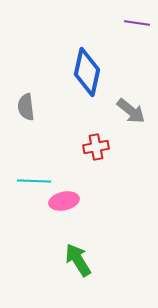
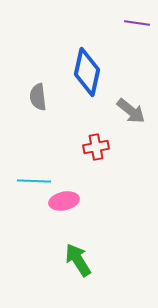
gray semicircle: moved 12 px right, 10 px up
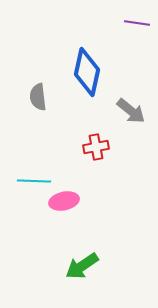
green arrow: moved 4 px right, 6 px down; rotated 92 degrees counterclockwise
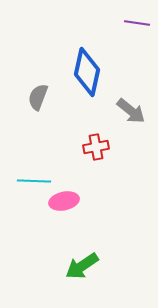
gray semicircle: rotated 28 degrees clockwise
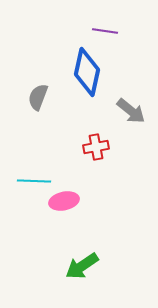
purple line: moved 32 px left, 8 px down
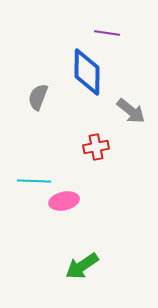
purple line: moved 2 px right, 2 px down
blue diamond: rotated 12 degrees counterclockwise
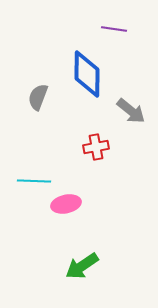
purple line: moved 7 px right, 4 px up
blue diamond: moved 2 px down
pink ellipse: moved 2 px right, 3 px down
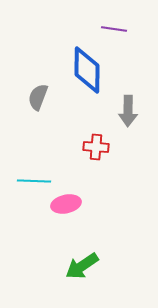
blue diamond: moved 4 px up
gray arrow: moved 3 px left; rotated 52 degrees clockwise
red cross: rotated 15 degrees clockwise
